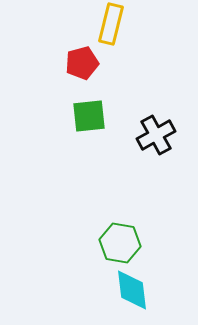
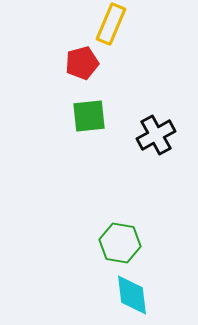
yellow rectangle: rotated 9 degrees clockwise
cyan diamond: moved 5 px down
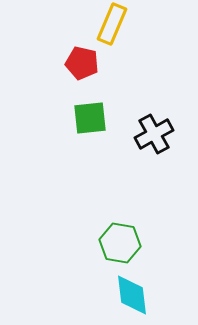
yellow rectangle: moved 1 px right
red pentagon: rotated 28 degrees clockwise
green square: moved 1 px right, 2 px down
black cross: moved 2 px left, 1 px up
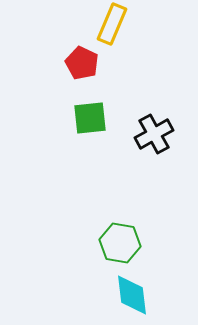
red pentagon: rotated 12 degrees clockwise
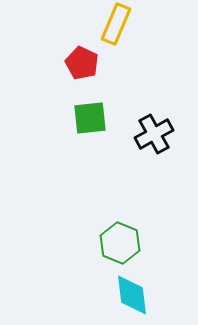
yellow rectangle: moved 4 px right
green hexagon: rotated 12 degrees clockwise
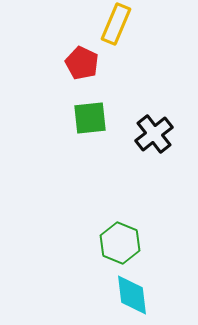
black cross: rotated 9 degrees counterclockwise
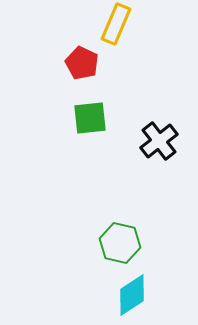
black cross: moved 5 px right, 7 px down
green hexagon: rotated 9 degrees counterclockwise
cyan diamond: rotated 63 degrees clockwise
